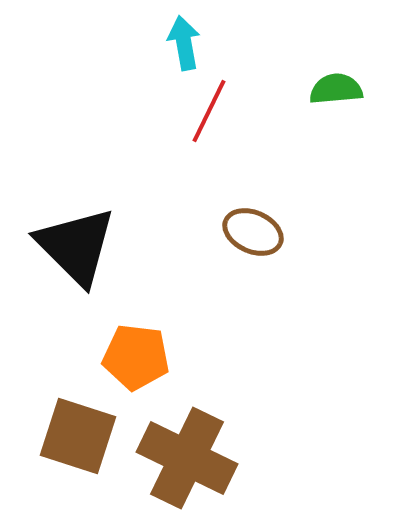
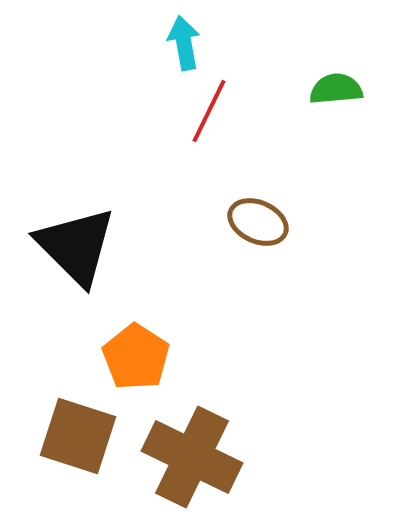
brown ellipse: moved 5 px right, 10 px up
orange pentagon: rotated 26 degrees clockwise
brown cross: moved 5 px right, 1 px up
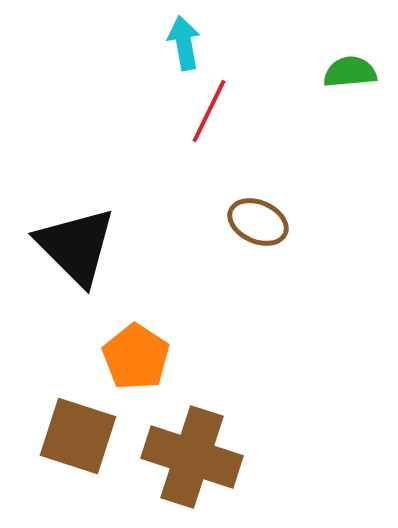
green semicircle: moved 14 px right, 17 px up
brown cross: rotated 8 degrees counterclockwise
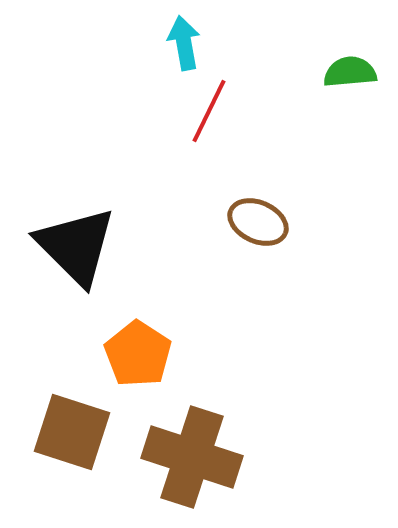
orange pentagon: moved 2 px right, 3 px up
brown square: moved 6 px left, 4 px up
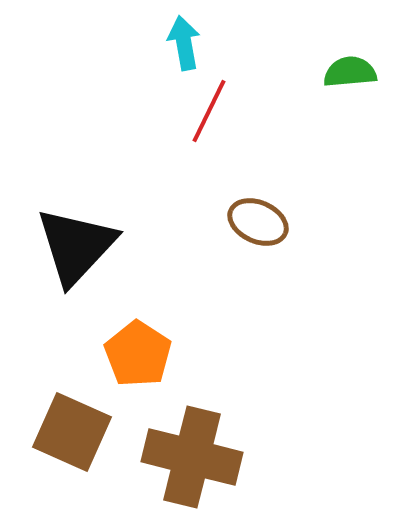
black triangle: rotated 28 degrees clockwise
brown square: rotated 6 degrees clockwise
brown cross: rotated 4 degrees counterclockwise
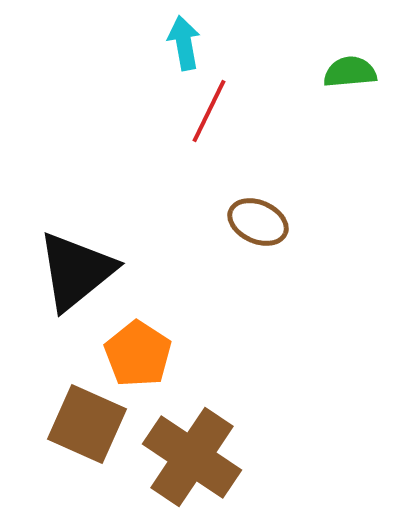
black triangle: moved 25 px down; rotated 8 degrees clockwise
brown square: moved 15 px right, 8 px up
brown cross: rotated 20 degrees clockwise
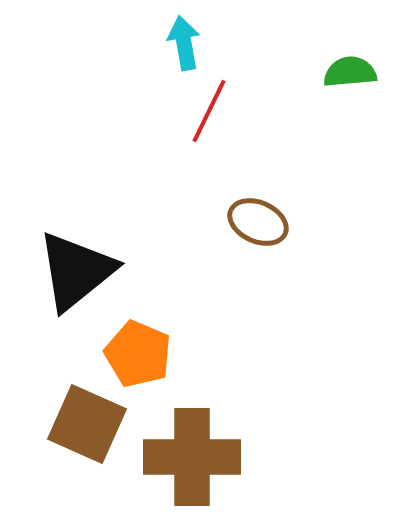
orange pentagon: rotated 10 degrees counterclockwise
brown cross: rotated 34 degrees counterclockwise
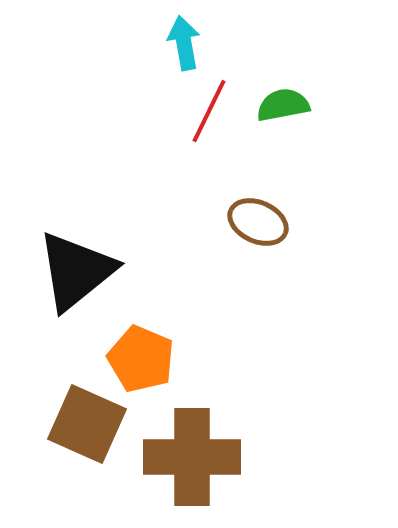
green semicircle: moved 67 px left, 33 px down; rotated 6 degrees counterclockwise
orange pentagon: moved 3 px right, 5 px down
